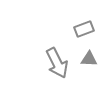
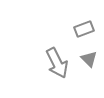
gray triangle: rotated 42 degrees clockwise
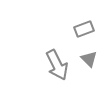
gray arrow: moved 2 px down
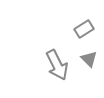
gray rectangle: rotated 12 degrees counterclockwise
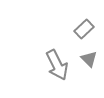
gray rectangle: rotated 12 degrees counterclockwise
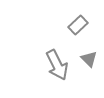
gray rectangle: moved 6 px left, 4 px up
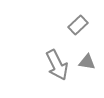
gray triangle: moved 2 px left, 3 px down; rotated 36 degrees counterclockwise
